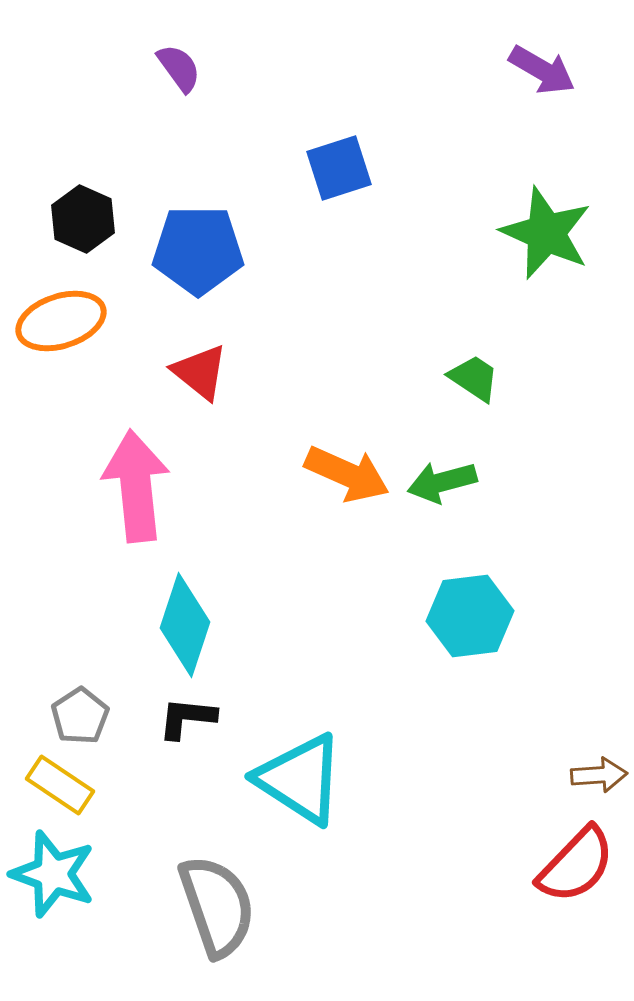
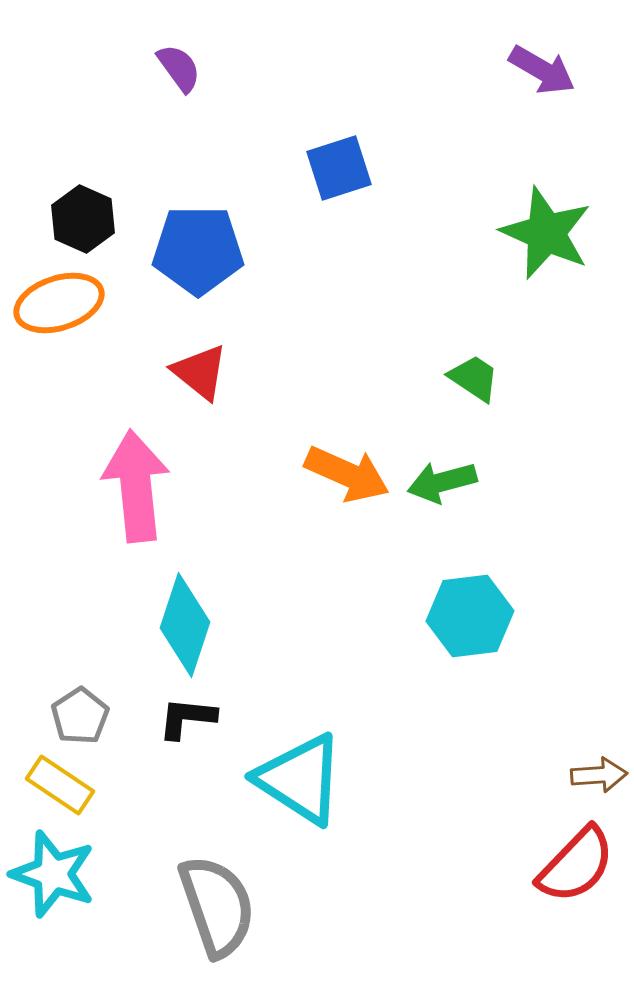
orange ellipse: moved 2 px left, 18 px up
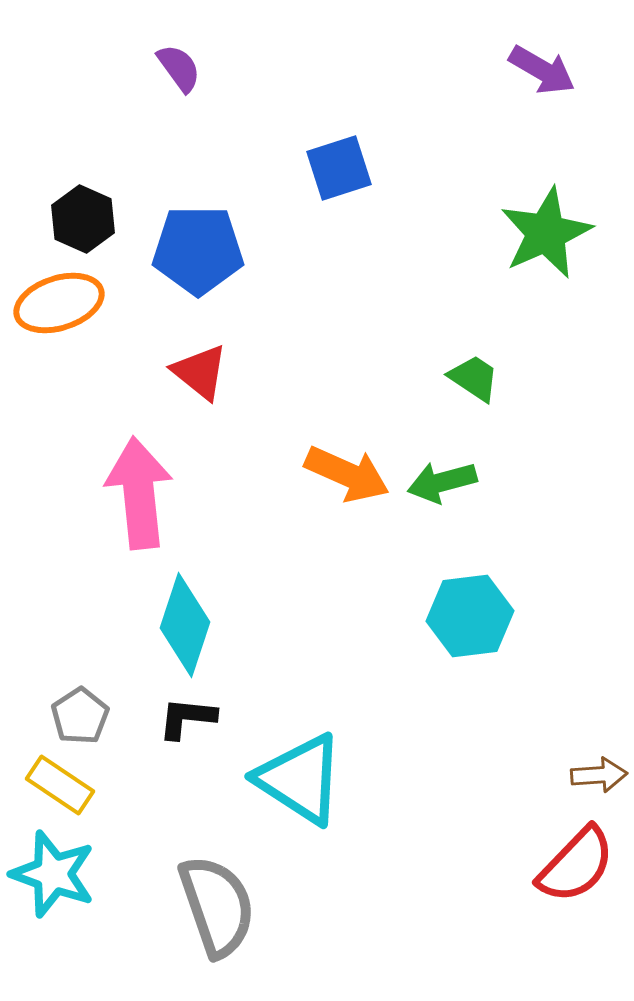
green star: rotated 24 degrees clockwise
pink arrow: moved 3 px right, 7 px down
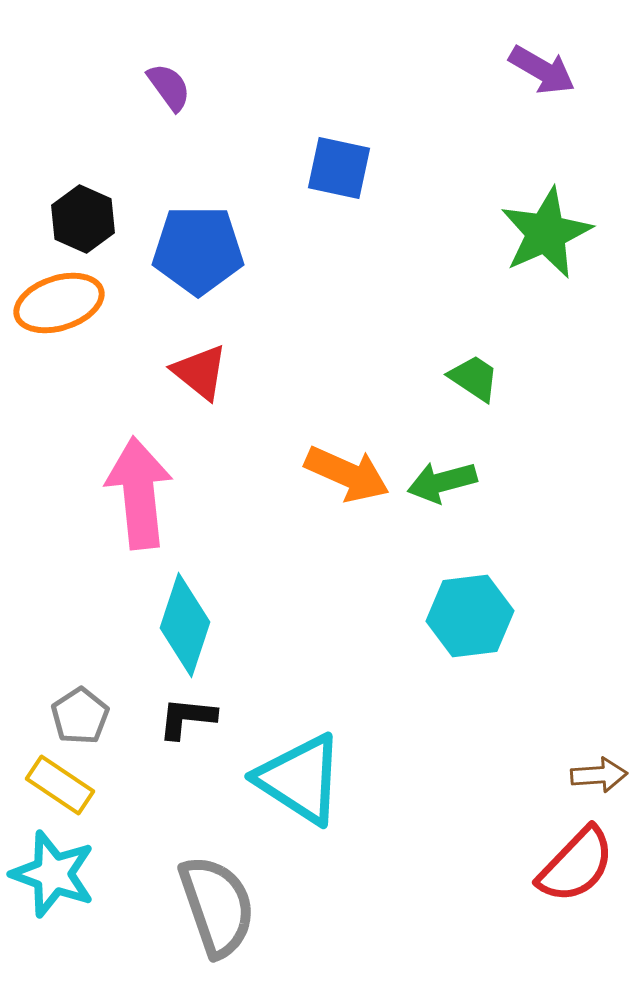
purple semicircle: moved 10 px left, 19 px down
blue square: rotated 30 degrees clockwise
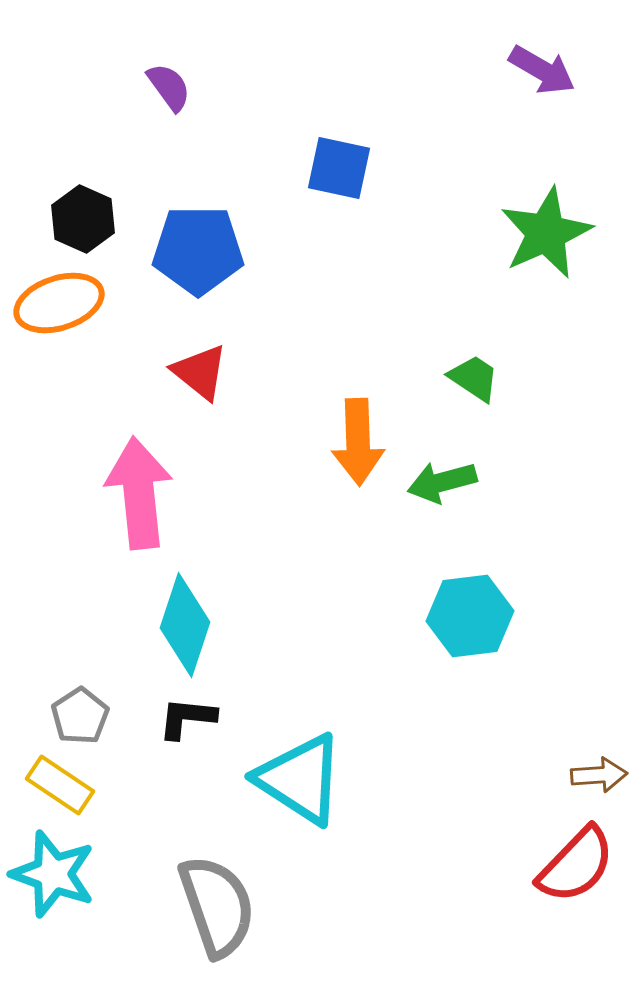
orange arrow: moved 11 px right, 32 px up; rotated 64 degrees clockwise
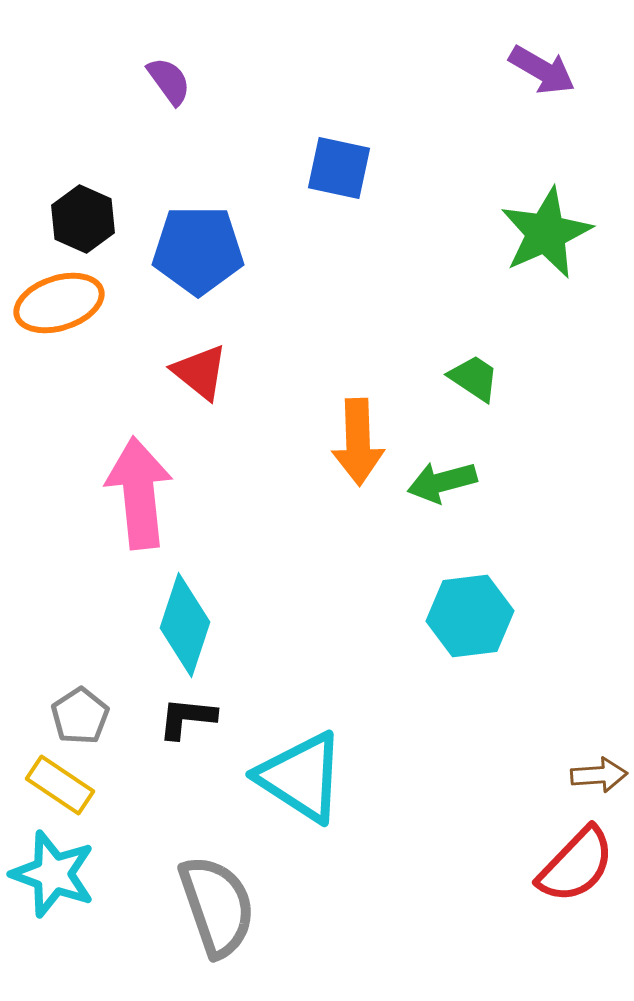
purple semicircle: moved 6 px up
cyan triangle: moved 1 px right, 2 px up
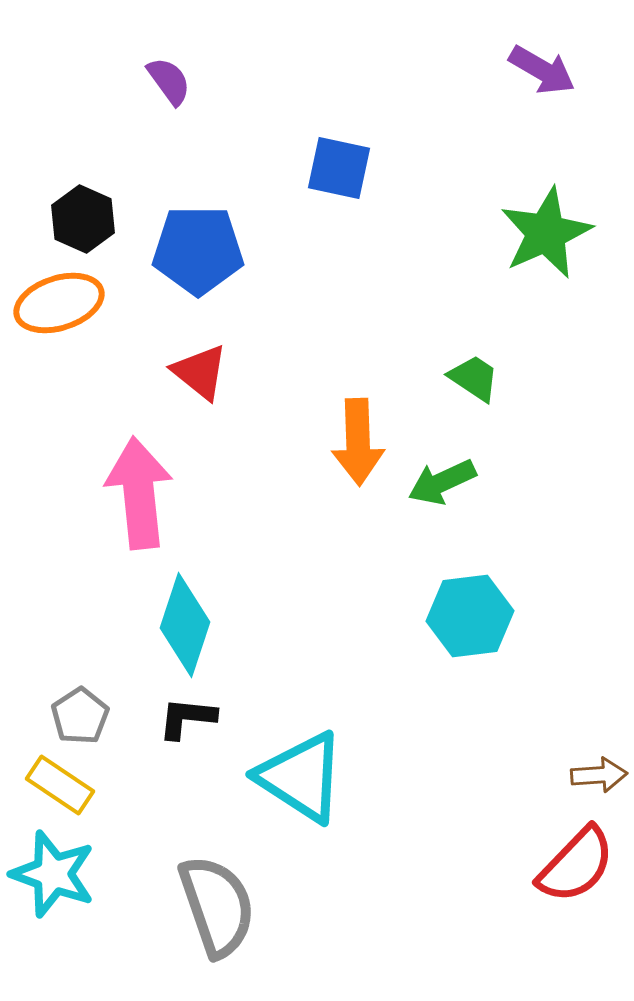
green arrow: rotated 10 degrees counterclockwise
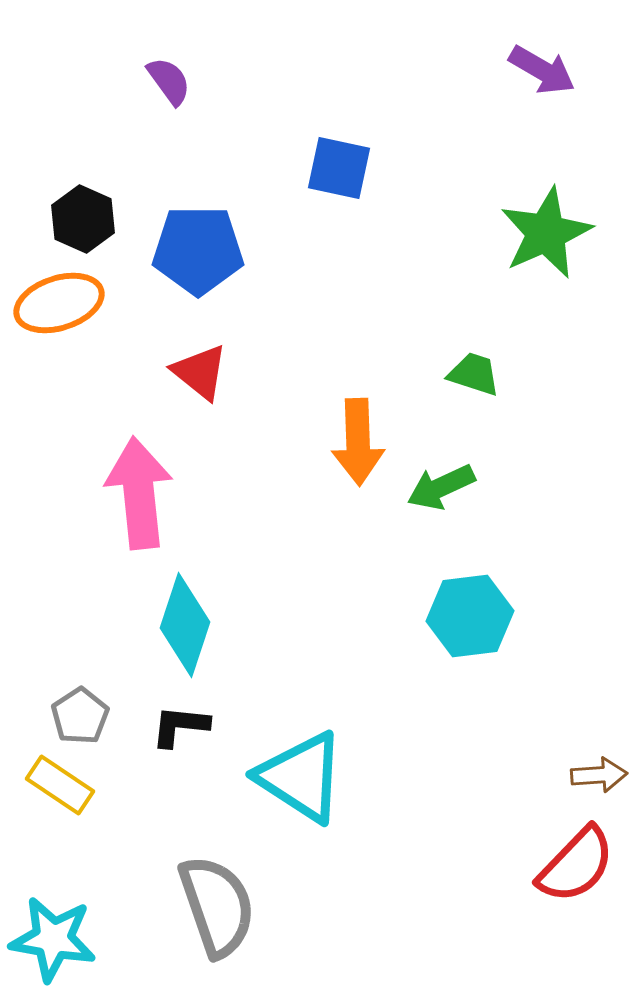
green trapezoid: moved 4 px up; rotated 16 degrees counterclockwise
green arrow: moved 1 px left, 5 px down
black L-shape: moved 7 px left, 8 px down
cyan star: moved 65 px down; rotated 10 degrees counterclockwise
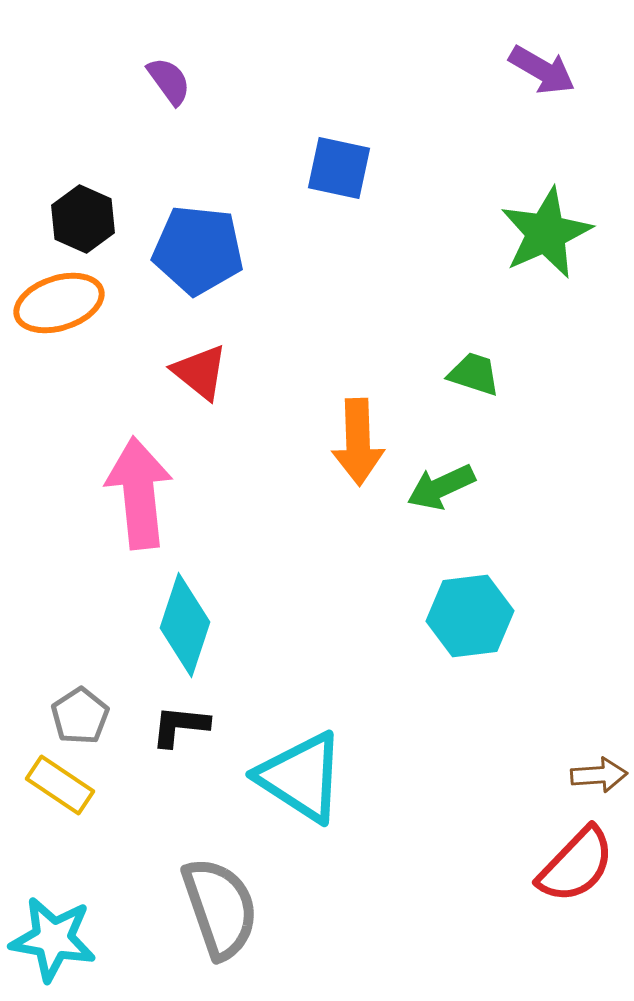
blue pentagon: rotated 6 degrees clockwise
gray semicircle: moved 3 px right, 2 px down
